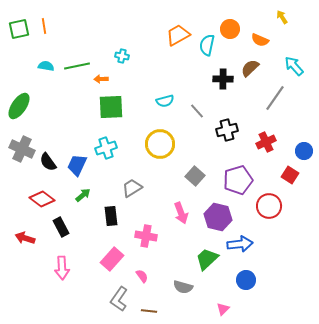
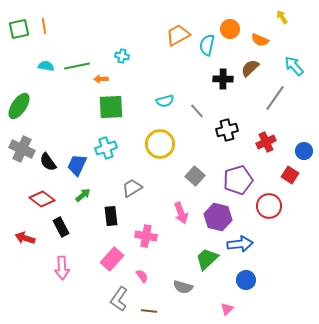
pink triangle at (223, 309): moved 4 px right
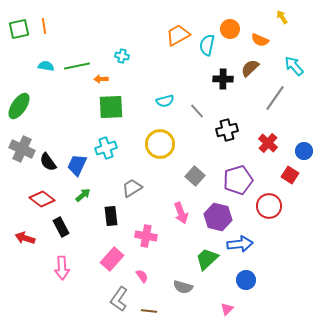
red cross at (266, 142): moved 2 px right, 1 px down; rotated 24 degrees counterclockwise
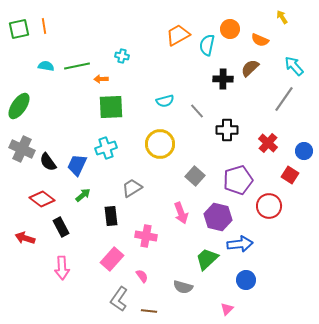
gray line at (275, 98): moved 9 px right, 1 px down
black cross at (227, 130): rotated 15 degrees clockwise
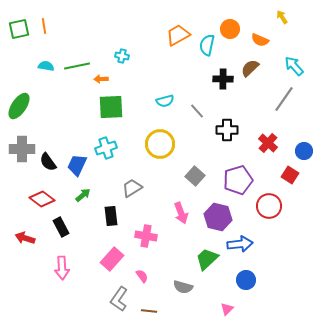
gray cross at (22, 149): rotated 25 degrees counterclockwise
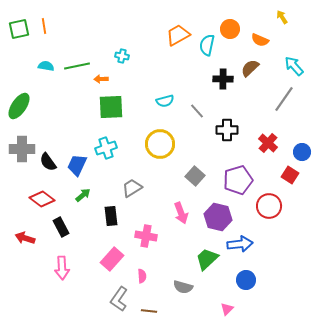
blue circle at (304, 151): moved 2 px left, 1 px down
pink semicircle at (142, 276): rotated 32 degrees clockwise
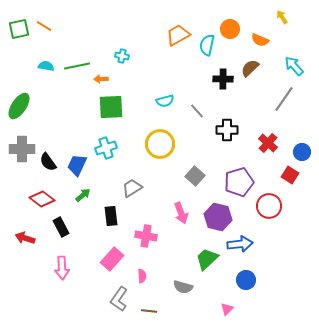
orange line at (44, 26): rotated 49 degrees counterclockwise
purple pentagon at (238, 180): moved 1 px right, 2 px down
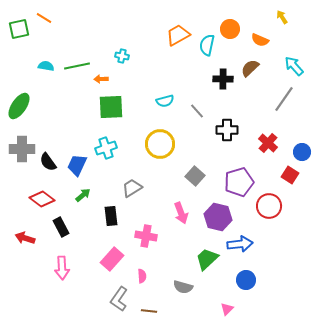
orange line at (44, 26): moved 8 px up
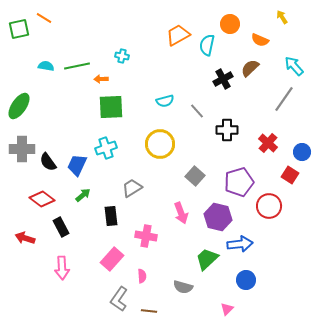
orange circle at (230, 29): moved 5 px up
black cross at (223, 79): rotated 30 degrees counterclockwise
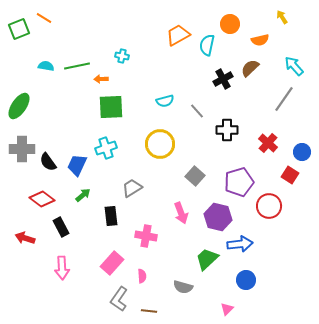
green square at (19, 29): rotated 10 degrees counterclockwise
orange semicircle at (260, 40): rotated 36 degrees counterclockwise
pink rectangle at (112, 259): moved 4 px down
